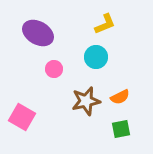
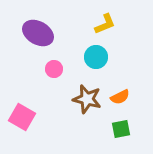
brown star: moved 1 px right, 2 px up; rotated 28 degrees clockwise
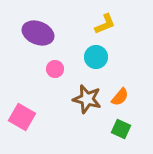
purple ellipse: rotated 8 degrees counterclockwise
pink circle: moved 1 px right
orange semicircle: rotated 24 degrees counterclockwise
green square: rotated 36 degrees clockwise
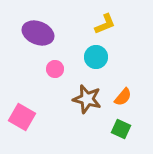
orange semicircle: moved 3 px right
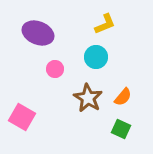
brown star: moved 1 px right, 1 px up; rotated 16 degrees clockwise
